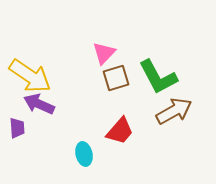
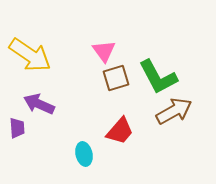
pink triangle: moved 2 px up; rotated 20 degrees counterclockwise
yellow arrow: moved 21 px up
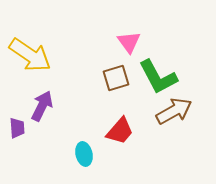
pink triangle: moved 25 px right, 9 px up
purple arrow: moved 3 px right, 2 px down; rotated 92 degrees clockwise
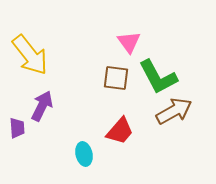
yellow arrow: rotated 18 degrees clockwise
brown square: rotated 24 degrees clockwise
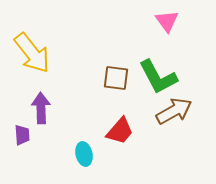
pink triangle: moved 38 px right, 21 px up
yellow arrow: moved 2 px right, 2 px up
purple arrow: moved 1 px left, 2 px down; rotated 28 degrees counterclockwise
purple trapezoid: moved 5 px right, 7 px down
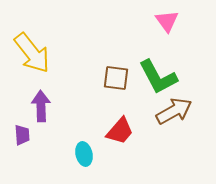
purple arrow: moved 2 px up
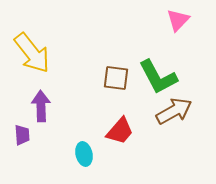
pink triangle: moved 11 px right, 1 px up; rotated 20 degrees clockwise
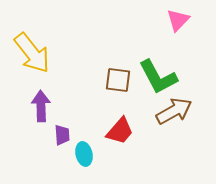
brown square: moved 2 px right, 2 px down
purple trapezoid: moved 40 px right
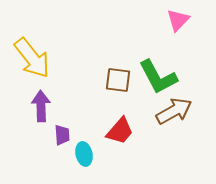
yellow arrow: moved 5 px down
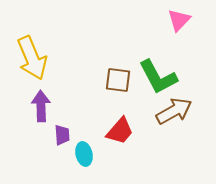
pink triangle: moved 1 px right
yellow arrow: rotated 15 degrees clockwise
